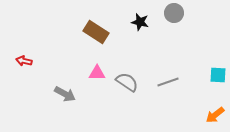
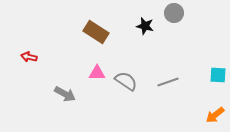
black star: moved 5 px right, 4 px down
red arrow: moved 5 px right, 4 px up
gray semicircle: moved 1 px left, 1 px up
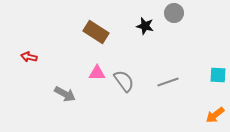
gray semicircle: moved 2 px left; rotated 20 degrees clockwise
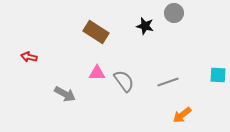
orange arrow: moved 33 px left
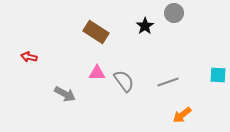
black star: rotated 24 degrees clockwise
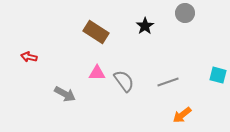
gray circle: moved 11 px right
cyan square: rotated 12 degrees clockwise
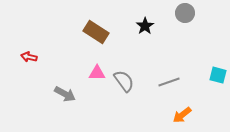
gray line: moved 1 px right
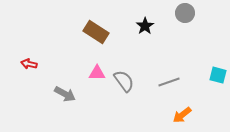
red arrow: moved 7 px down
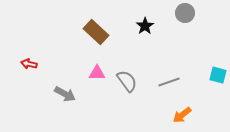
brown rectangle: rotated 10 degrees clockwise
gray semicircle: moved 3 px right
